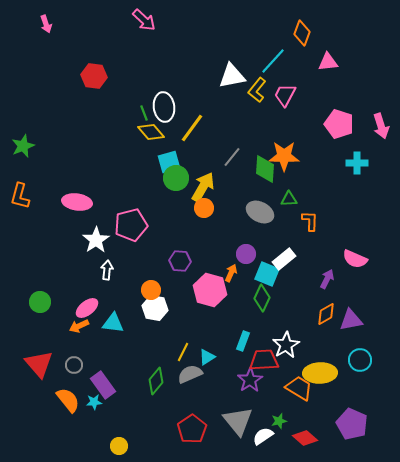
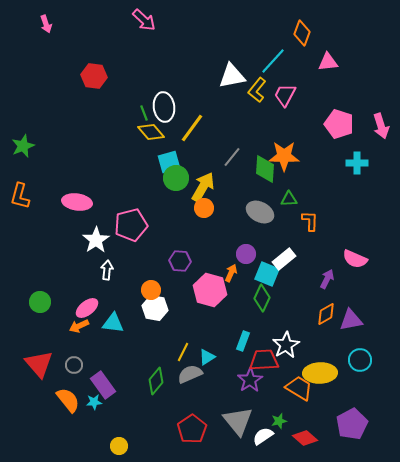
purple pentagon at (352, 424): rotated 20 degrees clockwise
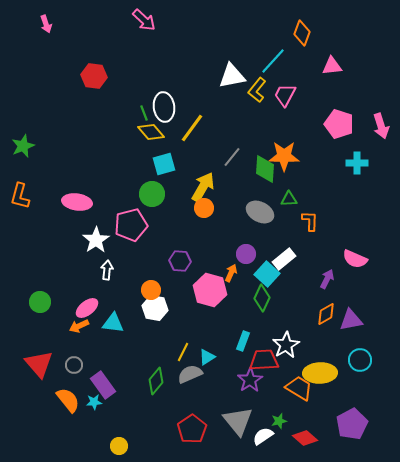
pink triangle at (328, 62): moved 4 px right, 4 px down
cyan square at (169, 162): moved 5 px left, 2 px down
green circle at (176, 178): moved 24 px left, 16 px down
cyan square at (267, 274): rotated 20 degrees clockwise
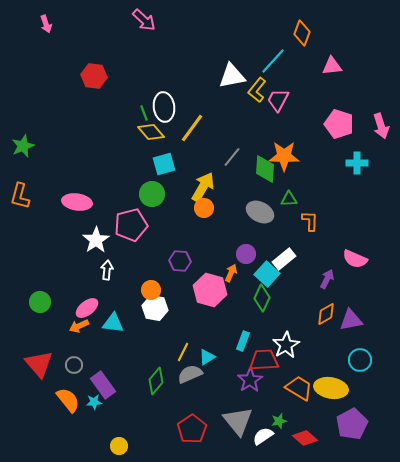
pink trapezoid at (285, 95): moved 7 px left, 5 px down
yellow ellipse at (320, 373): moved 11 px right, 15 px down; rotated 12 degrees clockwise
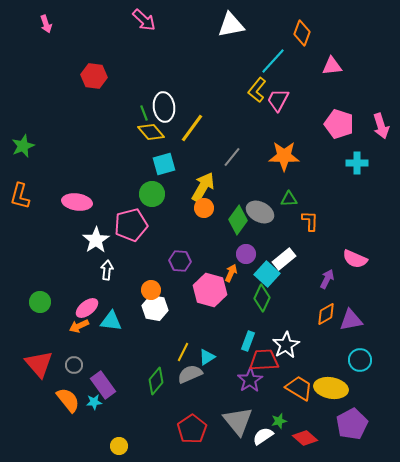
white triangle at (232, 76): moved 1 px left, 51 px up
green diamond at (265, 169): moved 27 px left, 51 px down; rotated 32 degrees clockwise
cyan triangle at (113, 323): moved 2 px left, 2 px up
cyan rectangle at (243, 341): moved 5 px right
